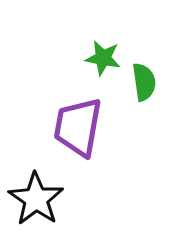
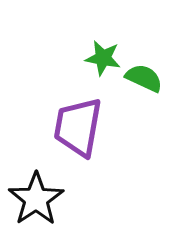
green semicircle: moved 4 px up; rotated 57 degrees counterclockwise
black star: rotated 4 degrees clockwise
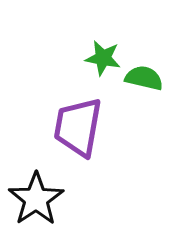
green semicircle: rotated 12 degrees counterclockwise
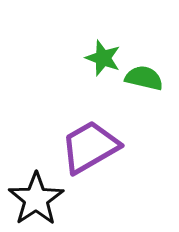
green star: rotated 9 degrees clockwise
purple trapezoid: moved 12 px right, 20 px down; rotated 50 degrees clockwise
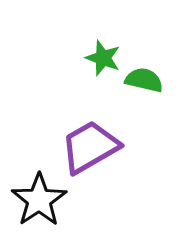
green semicircle: moved 2 px down
black star: moved 3 px right, 1 px down
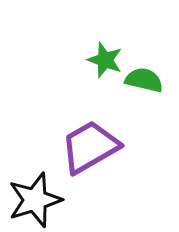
green star: moved 2 px right, 2 px down
black star: moved 4 px left; rotated 16 degrees clockwise
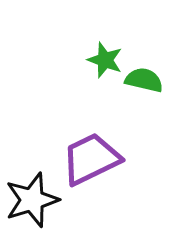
purple trapezoid: moved 1 px right, 12 px down; rotated 4 degrees clockwise
black star: moved 3 px left
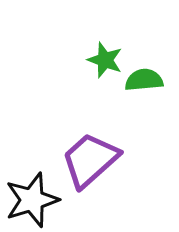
green semicircle: rotated 18 degrees counterclockwise
purple trapezoid: moved 1 px left, 1 px down; rotated 16 degrees counterclockwise
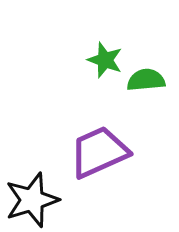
green semicircle: moved 2 px right
purple trapezoid: moved 9 px right, 8 px up; rotated 18 degrees clockwise
